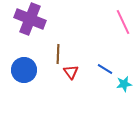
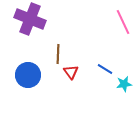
blue circle: moved 4 px right, 5 px down
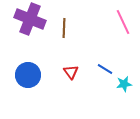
brown line: moved 6 px right, 26 px up
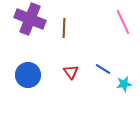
blue line: moved 2 px left
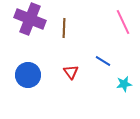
blue line: moved 8 px up
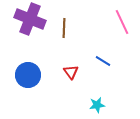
pink line: moved 1 px left
cyan star: moved 27 px left, 21 px down
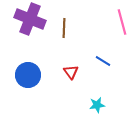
pink line: rotated 10 degrees clockwise
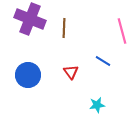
pink line: moved 9 px down
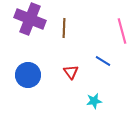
cyan star: moved 3 px left, 4 px up
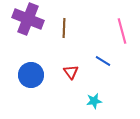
purple cross: moved 2 px left
blue circle: moved 3 px right
